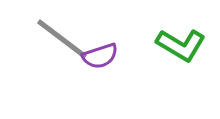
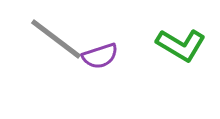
gray line: moved 6 px left
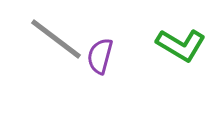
purple semicircle: rotated 123 degrees clockwise
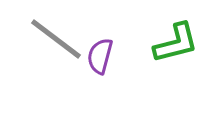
green L-shape: moved 5 px left, 2 px up; rotated 45 degrees counterclockwise
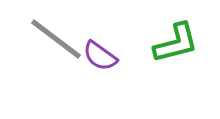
purple semicircle: rotated 69 degrees counterclockwise
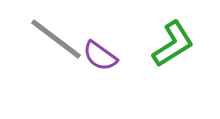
green L-shape: moved 3 px left, 1 px down; rotated 18 degrees counterclockwise
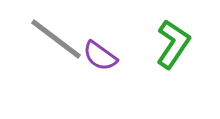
green L-shape: rotated 24 degrees counterclockwise
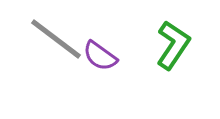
green L-shape: moved 1 px down
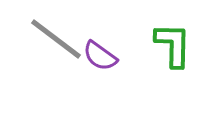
green L-shape: rotated 33 degrees counterclockwise
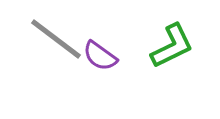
green L-shape: moved 1 px left, 1 px down; rotated 63 degrees clockwise
